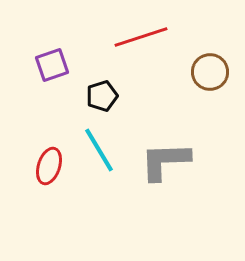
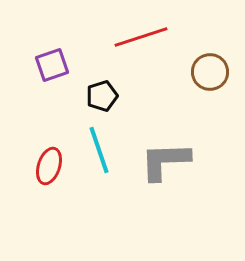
cyan line: rotated 12 degrees clockwise
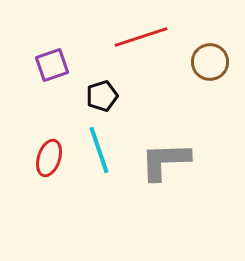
brown circle: moved 10 px up
red ellipse: moved 8 px up
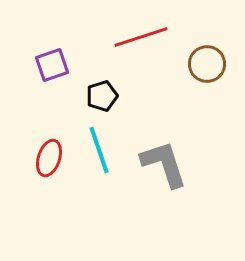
brown circle: moved 3 px left, 2 px down
gray L-shape: moved 1 px left, 3 px down; rotated 74 degrees clockwise
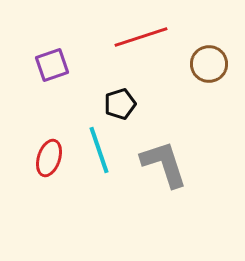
brown circle: moved 2 px right
black pentagon: moved 18 px right, 8 px down
